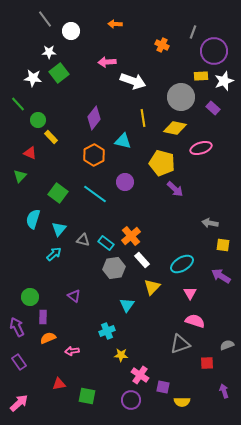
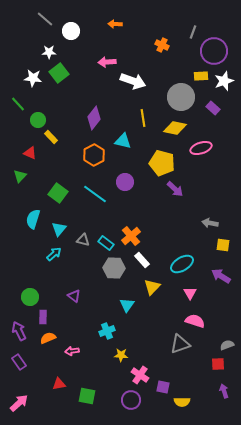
gray line at (45, 19): rotated 12 degrees counterclockwise
gray hexagon at (114, 268): rotated 10 degrees clockwise
purple arrow at (17, 327): moved 2 px right, 4 px down
red square at (207, 363): moved 11 px right, 1 px down
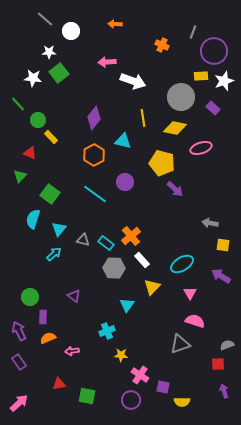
green square at (58, 193): moved 8 px left, 1 px down
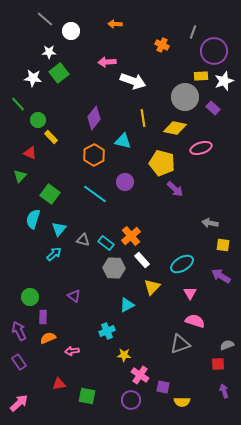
gray circle at (181, 97): moved 4 px right
cyan triangle at (127, 305): rotated 28 degrees clockwise
yellow star at (121, 355): moved 3 px right
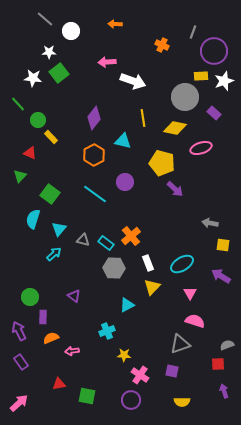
purple rectangle at (213, 108): moved 1 px right, 5 px down
white rectangle at (142, 260): moved 6 px right, 3 px down; rotated 21 degrees clockwise
orange semicircle at (48, 338): moved 3 px right
purple rectangle at (19, 362): moved 2 px right
purple square at (163, 387): moved 9 px right, 16 px up
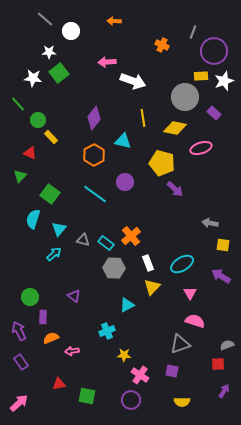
orange arrow at (115, 24): moved 1 px left, 3 px up
purple arrow at (224, 391): rotated 48 degrees clockwise
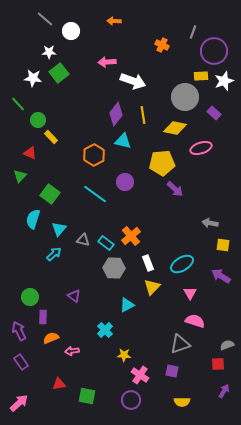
purple diamond at (94, 118): moved 22 px right, 4 px up
yellow line at (143, 118): moved 3 px up
yellow pentagon at (162, 163): rotated 20 degrees counterclockwise
cyan cross at (107, 331): moved 2 px left, 1 px up; rotated 21 degrees counterclockwise
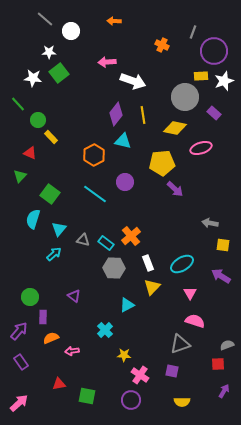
purple arrow at (19, 331): rotated 66 degrees clockwise
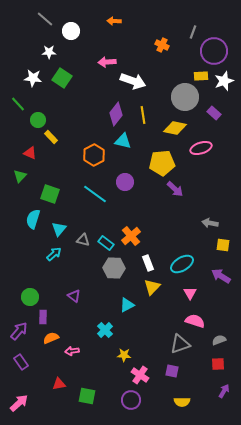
green square at (59, 73): moved 3 px right, 5 px down; rotated 18 degrees counterclockwise
green square at (50, 194): rotated 18 degrees counterclockwise
gray semicircle at (227, 345): moved 8 px left, 5 px up
